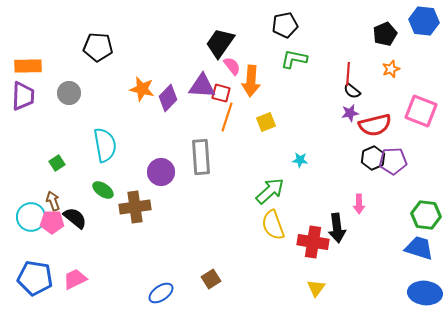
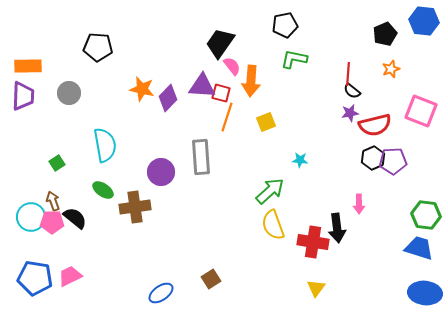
pink trapezoid at (75, 279): moved 5 px left, 3 px up
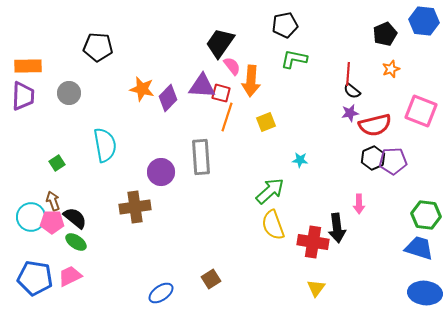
green ellipse at (103, 190): moved 27 px left, 52 px down
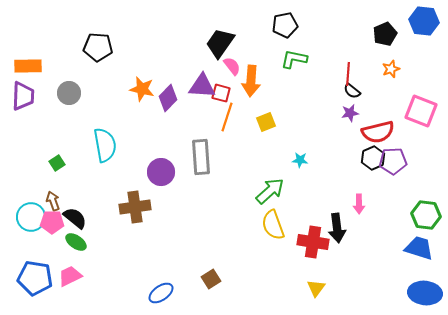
red semicircle at (375, 125): moved 3 px right, 7 px down
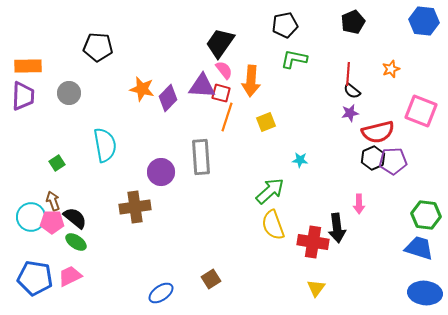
black pentagon at (385, 34): moved 32 px left, 12 px up
pink semicircle at (232, 66): moved 8 px left, 4 px down
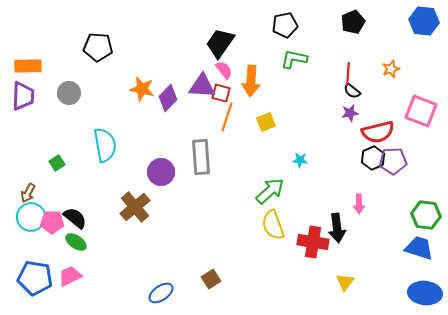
brown arrow at (53, 201): moved 25 px left, 8 px up; rotated 132 degrees counterclockwise
brown cross at (135, 207): rotated 32 degrees counterclockwise
yellow triangle at (316, 288): moved 29 px right, 6 px up
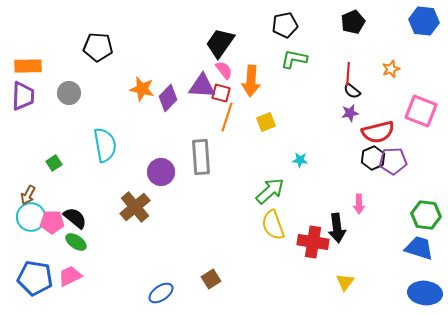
green square at (57, 163): moved 3 px left
brown arrow at (28, 193): moved 2 px down
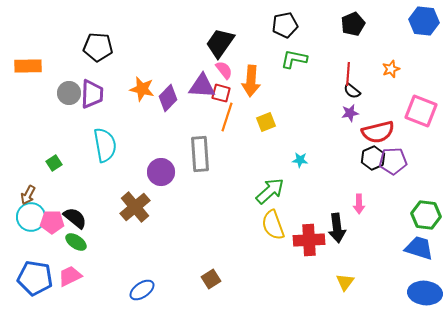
black pentagon at (353, 22): moved 2 px down
purple trapezoid at (23, 96): moved 69 px right, 2 px up
gray rectangle at (201, 157): moved 1 px left, 3 px up
red cross at (313, 242): moved 4 px left, 2 px up; rotated 12 degrees counterclockwise
blue ellipse at (161, 293): moved 19 px left, 3 px up
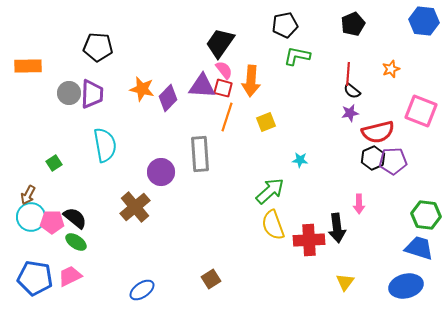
green L-shape at (294, 59): moved 3 px right, 3 px up
red square at (221, 93): moved 2 px right, 5 px up
blue ellipse at (425, 293): moved 19 px left, 7 px up; rotated 20 degrees counterclockwise
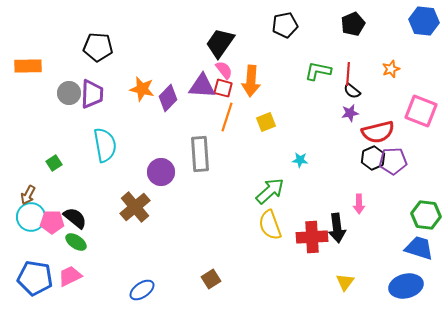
green L-shape at (297, 56): moved 21 px right, 15 px down
yellow semicircle at (273, 225): moved 3 px left
red cross at (309, 240): moved 3 px right, 3 px up
